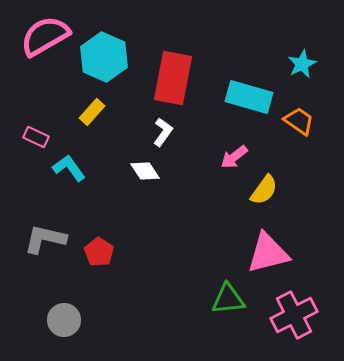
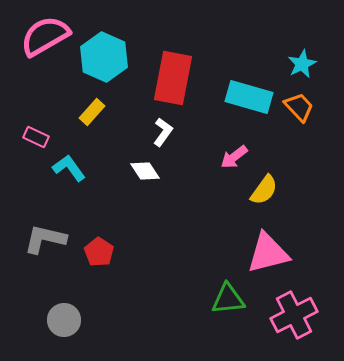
orange trapezoid: moved 14 px up; rotated 12 degrees clockwise
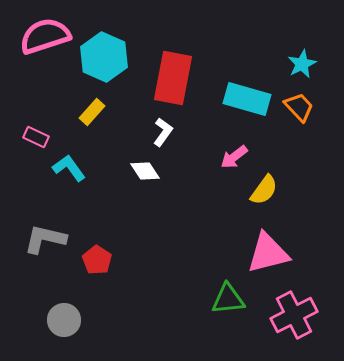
pink semicircle: rotated 12 degrees clockwise
cyan rectangle: moved 2 px left, 2 px down
red pentagon: moved 2 px left, 8 px down
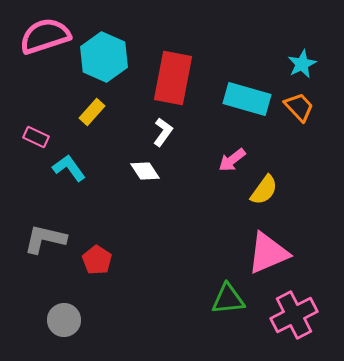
pink arrow: moved 2 px left, 3 px down
pink triangle: rotated 9 degrees counterclockwise
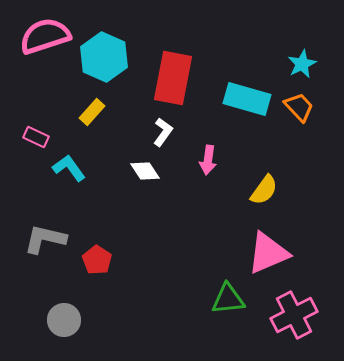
pink arrow: moved 24 px left; rotated 44 degrees counterclockwise
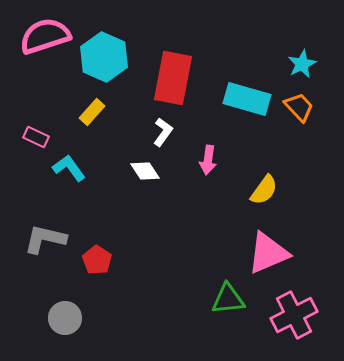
gray circle: moved 1 px right, 2 px up
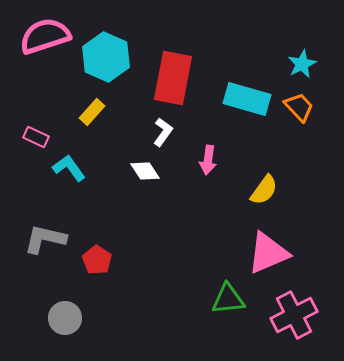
cyan hexagon: moved 2 px right
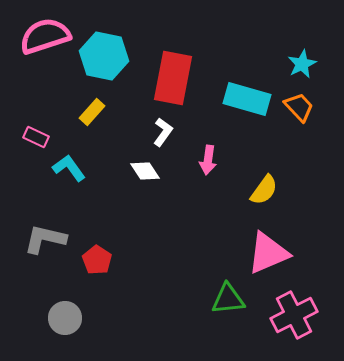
cyan hexagon: moved 2 px left, 1 px up; rotated 12 degrees counterclockwise
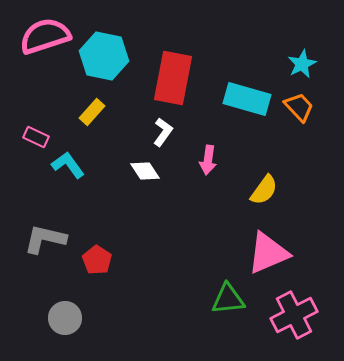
cyan L-shape: moved 1 px left, 3 px up
